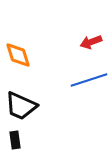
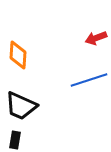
red arrow: moved 5 px right, 4 px up
orange diamond: rotated 20 degrees clockwise
black rectangle: rotated 18 degrees clockwise
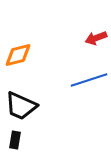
orange diamond: rotated 72 degrees clockwise
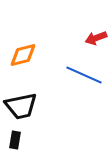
orange diamond: moved 5 px right
blue line: moved 5 px left, 5 px up; rotated 42 degrees clockwise
black trapezoid: rotated 36 degrees counterclockwise
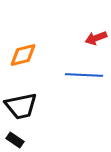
blue line: rotated 21 degrees counterclockwise
black rectangle: rotated 66 degrees counterclockwise
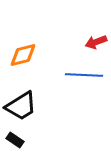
red arrow: moved 4 px down
black trapezoid: rotated 20 degrees counterclockwise
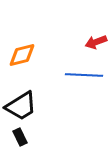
orange diamond: moved 1 px left
black rectangle: moved 5 px right, 3 px up; rotated 30 degrees clockwise
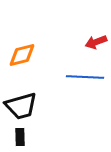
blue line: moved 1 px right, 2 px down
black trapezoid: rotated 16 degrees clockwise
black rectangle: rotated 24 degrees clockwise
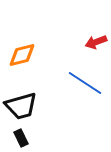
blue line: moved 6 px down; rotated 30 degrees clockwise
black rectangle: moved 1 px right, 1 px down; rotated 24 degrees counterclockwise
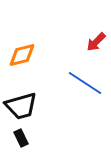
red arrow: rotated 25 degrees counterclockwise
